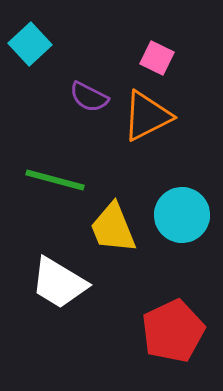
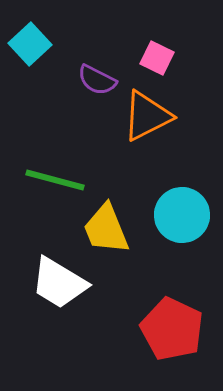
purple semicircle: moved 8 px right, 17 px up
yellow trapezoid: moved 7 px left, 1 px down
red pentagon: moved 1 px left, 2 px up; rotated 22 degrees counterclockwise
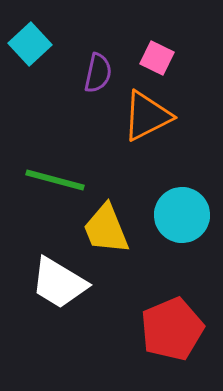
purple semicircle: moved 1 px right, 7 px up; rotated 105 degrees counterclockwise
red pentagon: rotated 24 degrees clockwise
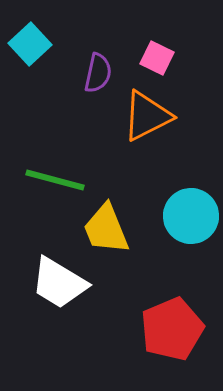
cyan circle: moved 9 px right, 1 px down
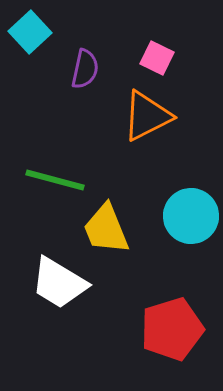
cyan square: moved 12 px up
purple semicircle: moved 13 px left, 4 px up
red pentagon: rotated 6 degrees clockwise
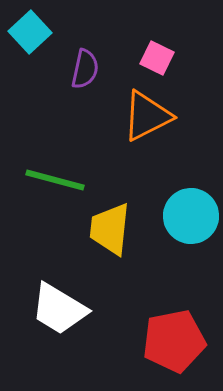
yellow trapezoid: moved 4 px right; rotated 28 degrees clockwise
white trapezoid: moved 26 px down
red pentagon: moved 2 px right, 12 px down; rotated 6 degrees clockwise
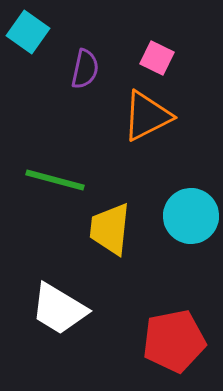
cyan square: moved 2 px left; rotated 12 degrees counterclockwise
